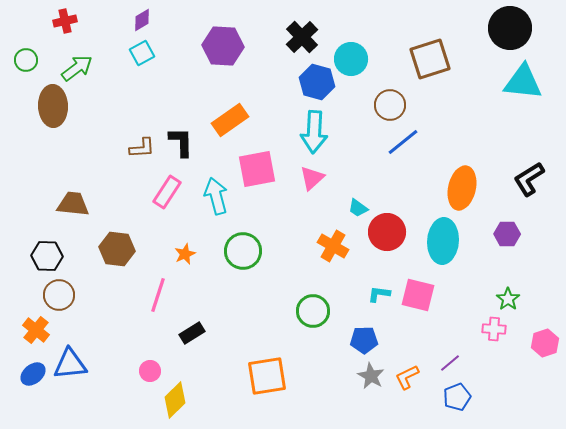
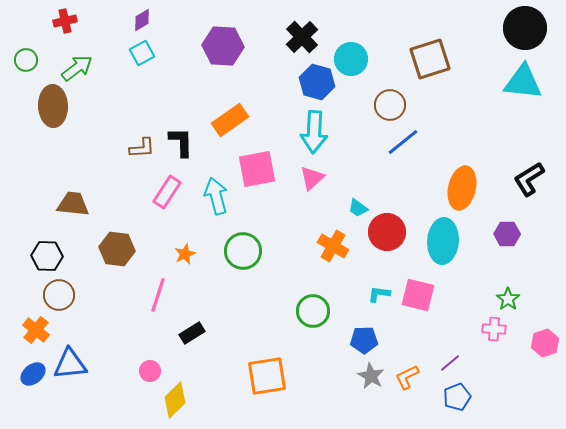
black circle at (510, 28): moved 15 px right
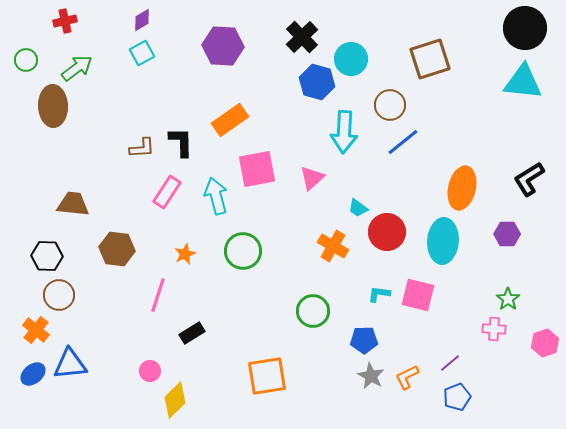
cyan arrow at (314, 132): moved 30 px right
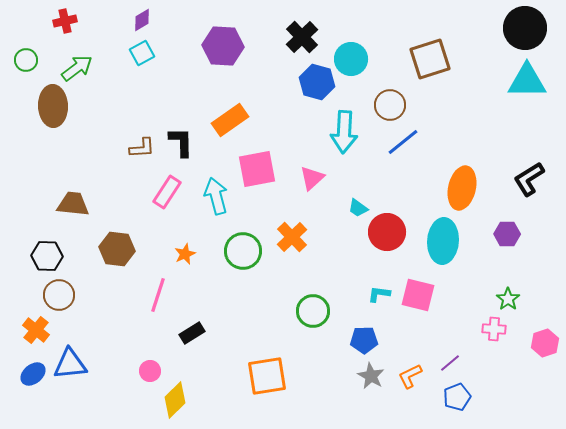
cyan triangle at (523, 82): moved 4 px right, 1 px up; rotated 6 degrees counterclockwise
orange cross at (333, 246): moved 41 px left, 9 px up; rotated 16 degrees clockwise
orange L-shape at (407, 377): moved 3 px right, 1 px up
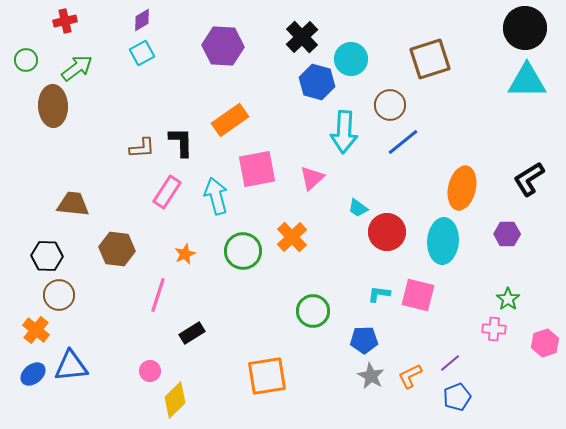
blue triangle at (70, 364): moved 1 px right, 2 px down
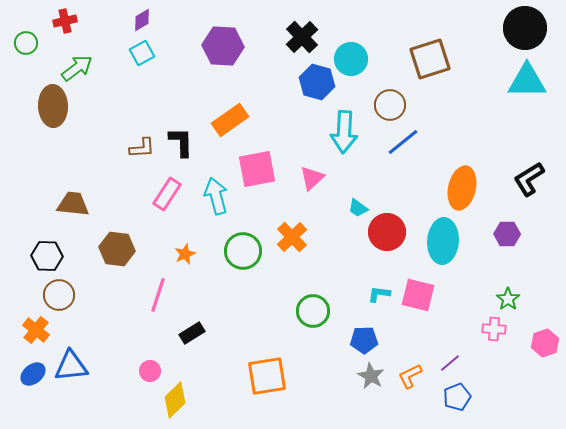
green circle at (26, 60): moved 17 px up
pink rectangle at (167, 192): moved 2 px down
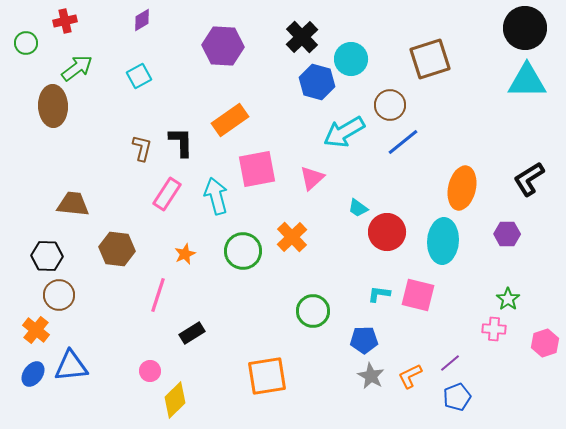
cyan square at (142, 53): moved 3 px left, 23 px down
cyan arrow at (344, 132): rotated 57 degrees clockwise
brown L-shape at (142, 148): rotated 72 degrees counterclockwise
blue ellipse at (33, 374): rotated 15 degrees counterclockwise
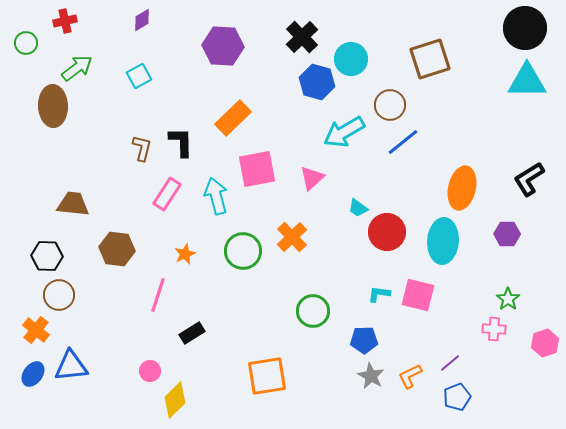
orange rectangle at (230, 120): moved 3 px right, 2 px up; rotated 9 degrees counterclockwise
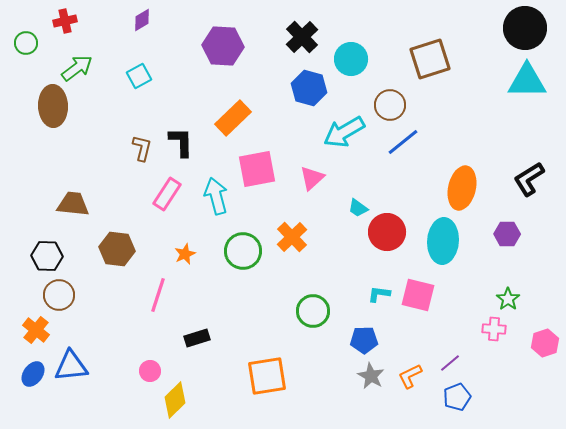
blue hexagon at (317, 82): moved 8 px left, 6 px down
black rectangle at (192, 333): moved 5 px right, 5 px down; rotated 15 degrees clockwise
